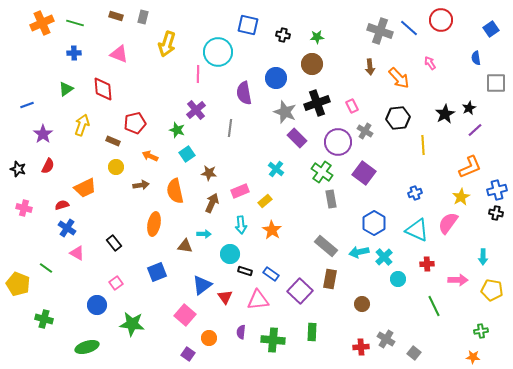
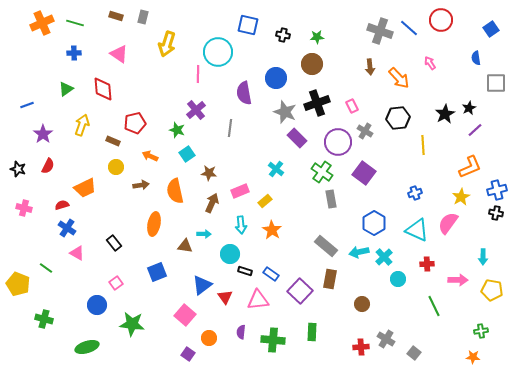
pink triangle at (119, 54): rotated 12 degrees clockwise
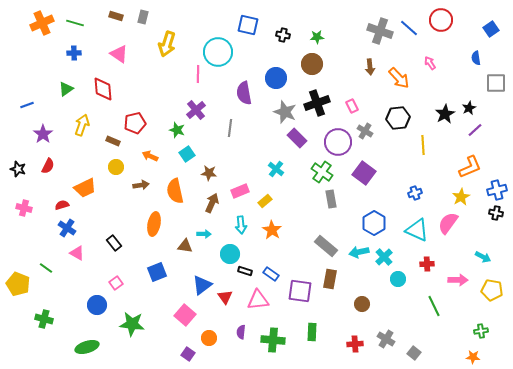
cyan arrow at (483, 257): rotated 63 degrees counterclockwise
purple square at (300, 291): rotated 35 degrees counterclockwise
red cross at (361, 347): moved 6 px left, 3 px up
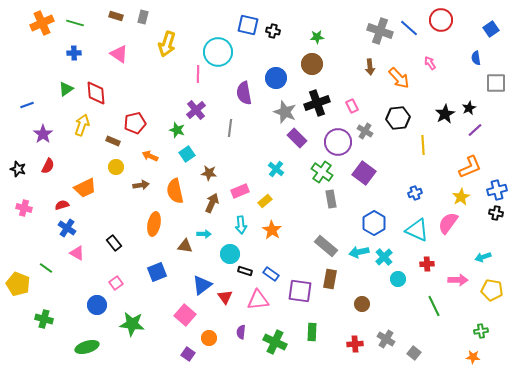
black cross at (283, 35): moved 10 px left, 4 px up
red diamond at (103, 89): moved 7 px left, 4 px down
cyan arrow at (483, 257): rotated 133 degrees clockwise
green cross at (273, 340): moved 2 px right, 2 px down; rotated 20 degrees clockwise
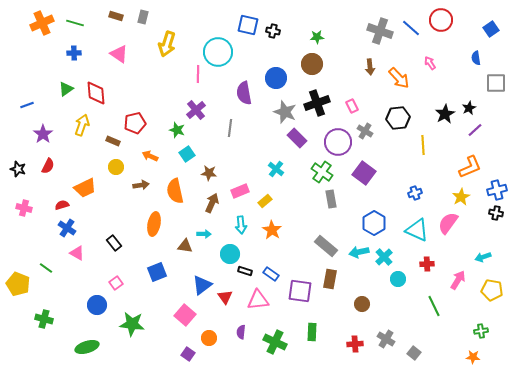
blue line at (409, 28): moved 2 px right
pink arrow at (458, 280): rotated 60 degrees counterclockwise
